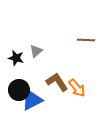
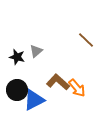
brown line: rotated 42 degrees clockwise
black star: moved 1 px right, 1 px up
brown L-shape: moved 1 px right; rotated 15 degrees counterclockwise
black circle: moved 2 px left
blue triangle: moved 2 px right
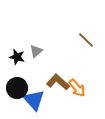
black circle: moved 2 px up
blue triangle: rotated 45 degrees counterclockwise
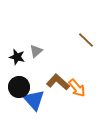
black circle: moved 2 px right, 1 px up
